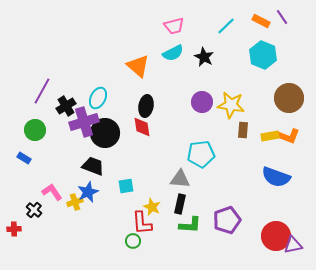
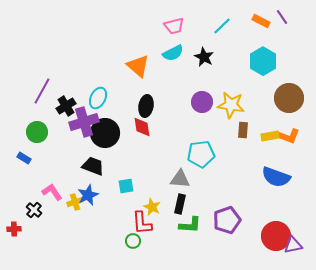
cyan line at (226, 26): moved 4 px left
cyan hexagon at (263, 55): moved 6 px down; rotated 8 degrees clockwise
green circle at (35, 130): moved 2 px right, 2 px down
blue star at (88, 192): moved 3 px down
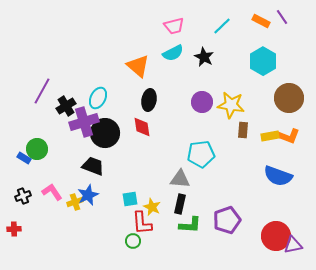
black ellipse at (146, 106): moved 3 px right, 6 px up
green circle at (37, 132): moved 17 px down
blue semicircle at (276, 177): moved 2 px right, 1 px up
cyan square at (126, 186): moved 4 px right, 13 px down
black cross at (34, 210): moved 11 px left, 14 px up; rotated 28 degrees clockwise
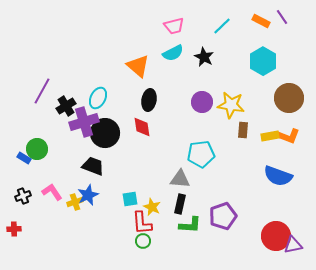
purple pentagon at (227, 220): moved 4 px left, 4 px up
green circle at (133, 241): moved 10 px right
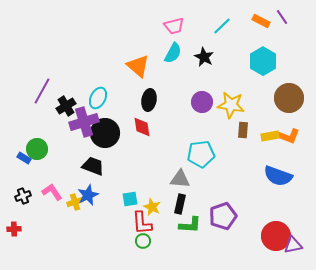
cyan semicircle at (173, 53): rotated 35 degrees counterclockwise
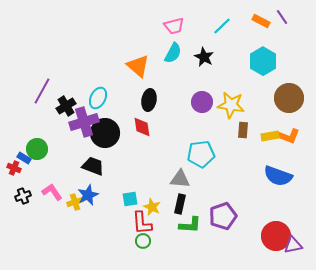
red cross at (14, 229): moved 61 px up; rotated 24 degrees clockwise
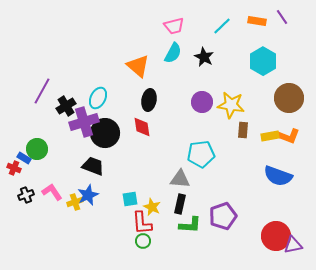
orange rectangle at (261, 21): moved 4 px left; rotated 18 degrees counterclockwise
black cross at (23, 196): moved 3 px right, 1 px up
